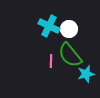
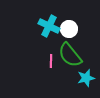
cyan star: moved 4 px down
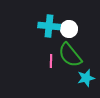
cyan cross: rotated 20 degrees counterclockwise
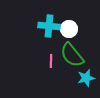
green semicircle: moved 2 px right
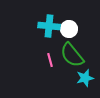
pink line: moved 1 px left, 1 px up; rotated 16 degrees counterclockwise
cyan star: moved 1 px left
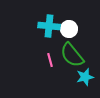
cyan star: moved 1 px up
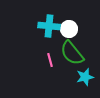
green semicircle: moved 2 px up
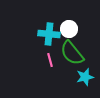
cyan cross: moved 8 px down
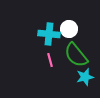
green semicircle: moved 4 px right, 2 px down
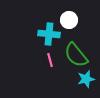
white circle: moved 9 px up
cyan star: moved 1 px right, 2 px down
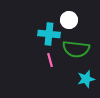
green semicircle: moved 6 px up; rotated 44 degrees counterclockwise
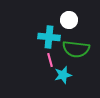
cyan cross: moved 3 px down
cyan star: moved 23 px left, 4 px up
